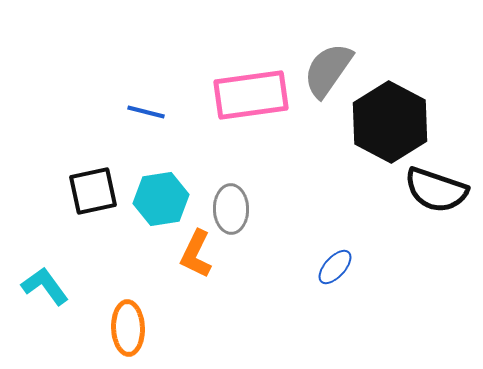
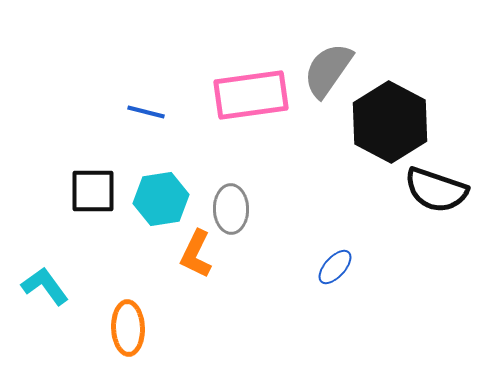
black square: rotated 12 degrees clockwise
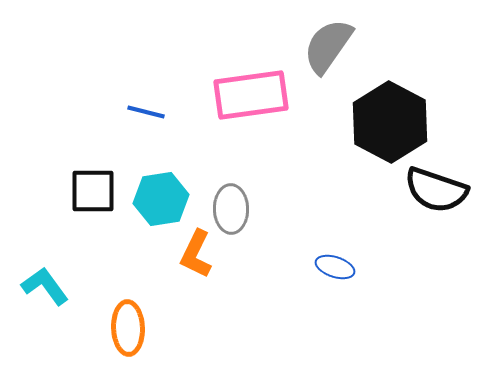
gray semicircle: moved 24 px up
blue ellipse: rotated 66 degrees clockwise
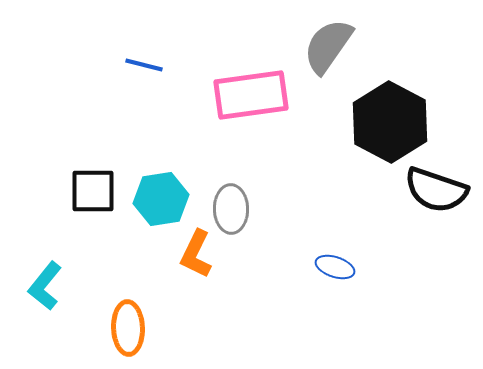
blue line: moved 2 px left, 47 px up
cyan L-shape: rotated 105 degrees counterclockwise
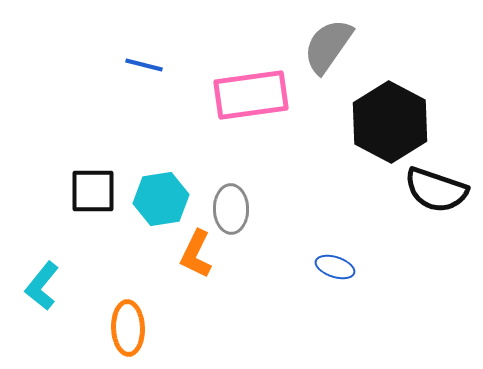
cyan L-shape: moved 3 px left
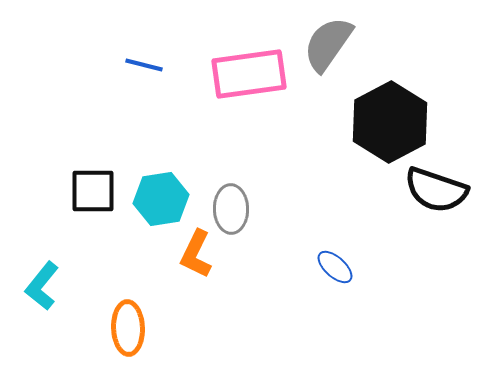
gray semicircle: moved 2 px up
pink rectangle: moved 2 px left, 21 px up
black hexagon: rotated 4 degrees clockwise
blue ellipse: rotated 24 degrees clockwise
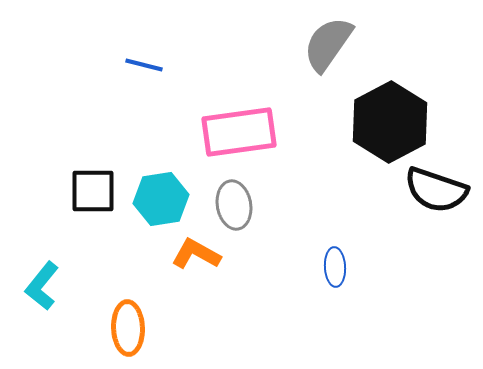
pink rectangle: moved 10 px left, 58 px down
gray ellipse: moved 3 px right, 4 px up; rotated 9 degrees counterclockwise
orange L-shape: rotated 93 degrees clockwise
blue ellipse: rotated 45 degrees clockwise
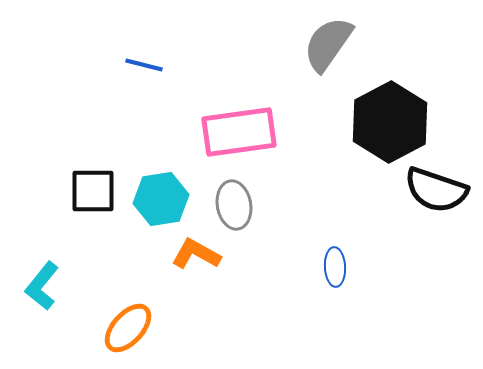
orange ellipse: rotated 44 degrees clockwise
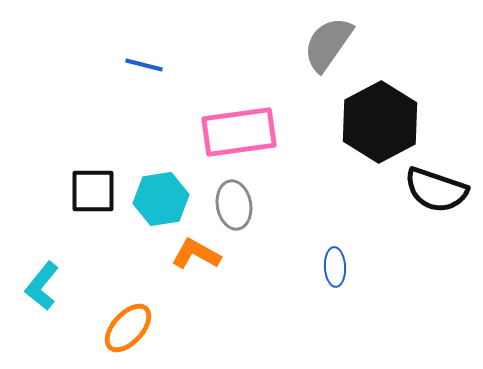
black hexagon: moved 10 px left
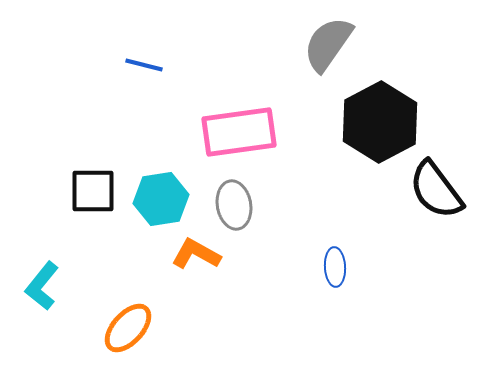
black semicircle: rotated 34 degrees clockwise
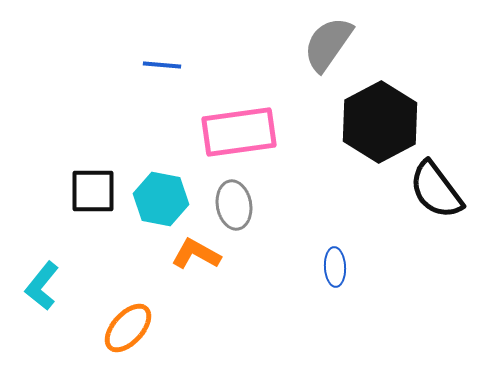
blue line: moved 18 px right; rotated 9 degrees counterclockwise
cyan hexagon: rotated 20 degrees clockwise
